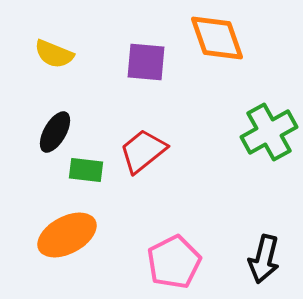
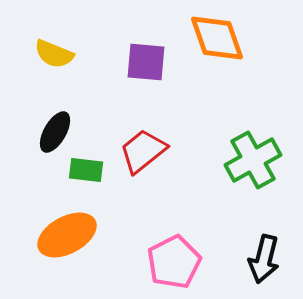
green cross: moved 16 px left, 28 px down
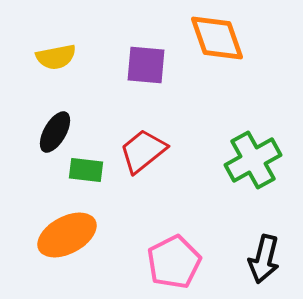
yellow semicircle: moved 2 px right, 3 px down; rotated 33 degrees counterclockwise
purple square: moved 3 px down
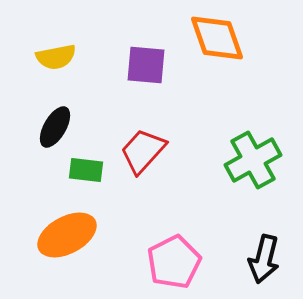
black ellipse: moved 5 px up
red trapezoid: rotated 9 degrees counterclockwise
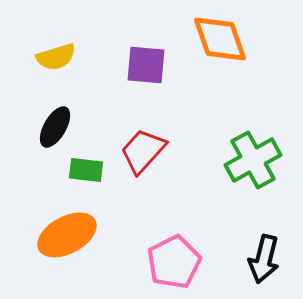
orange diamond: moved 3 px right, 1 px down
yellow semicircle: rotated 6 degrees counterclockwise
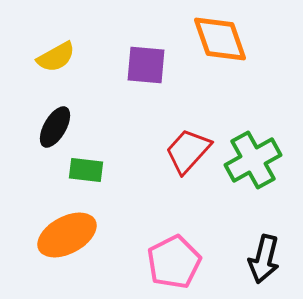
yellow semicircle: rotated 12 degrees counterclockwise
red trapezoid: moved 45 px right
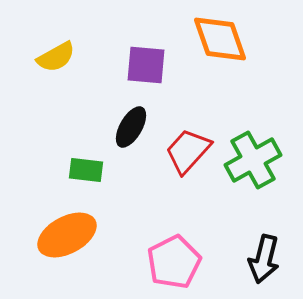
black ellipse: moved 76 px right
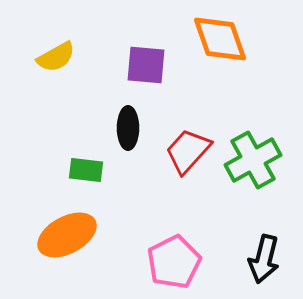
black ellipse: moved 3 px left, 1 px down; rotated 30 degrees counterclockwise
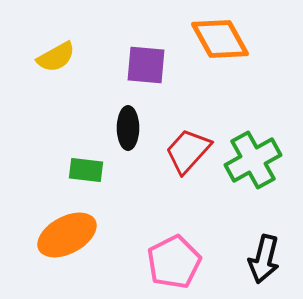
orange diamond: rotated 10 degrees counterclockwise
